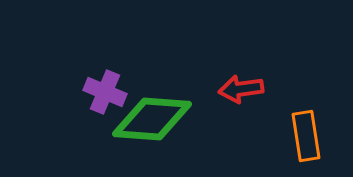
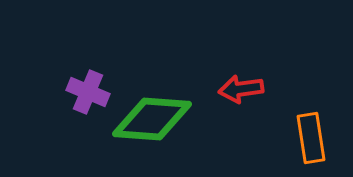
purple cross: moved 17 px left
orange rectangle: moved 5 px right, 2 px down
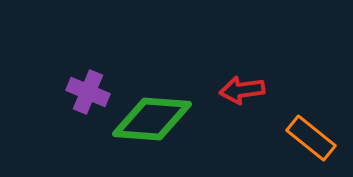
red arrow: moved 1 px right, 1 px down
orange rectangle: rotated 42 degrees counterclockwise
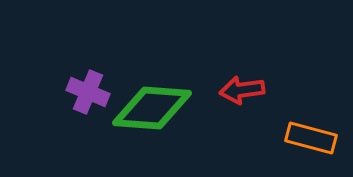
green diamond: moved 11 px up
orange rectangle: rotated 24 degrees counterclockwise
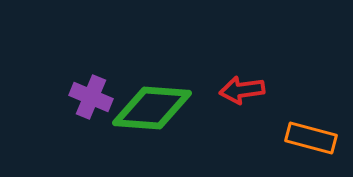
purple cross: moved 3 px right, 5 px down
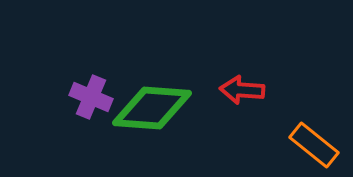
red arrow: rotated 12 degrees clockwise
orange rectangle: moved 3 px right, 7 px down; rotated 24 degrees clockwise
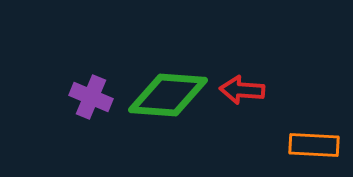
green diamond: moved 16 px right, 13 px up
orange rectangle: rotated 36 degrees counterclockwise
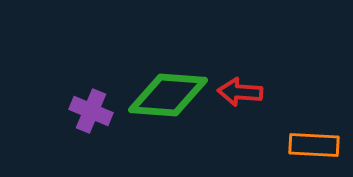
red arrow: moved 2 px left, 2 px down
purple cross: moved 14 px down
